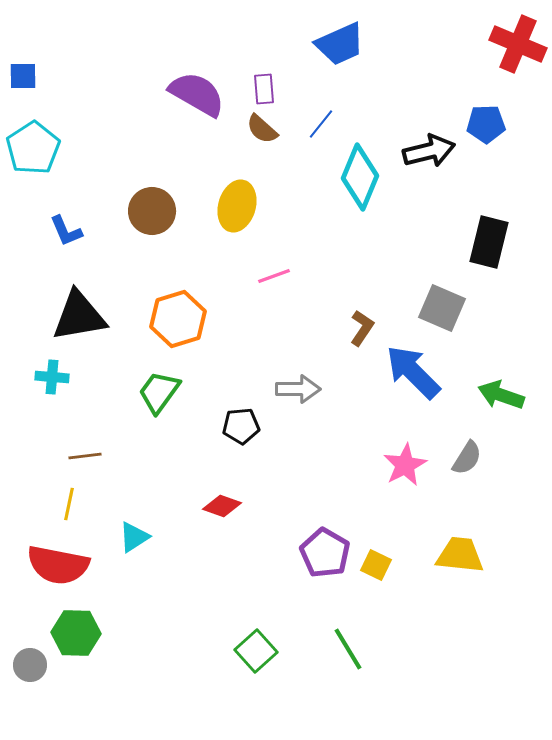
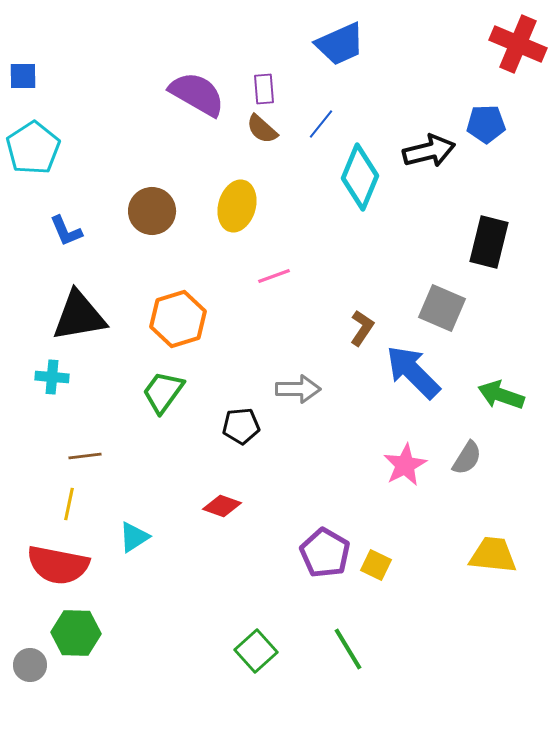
green trapezoid: moved 4 px right
yellow trapezoid: moved 33 px right
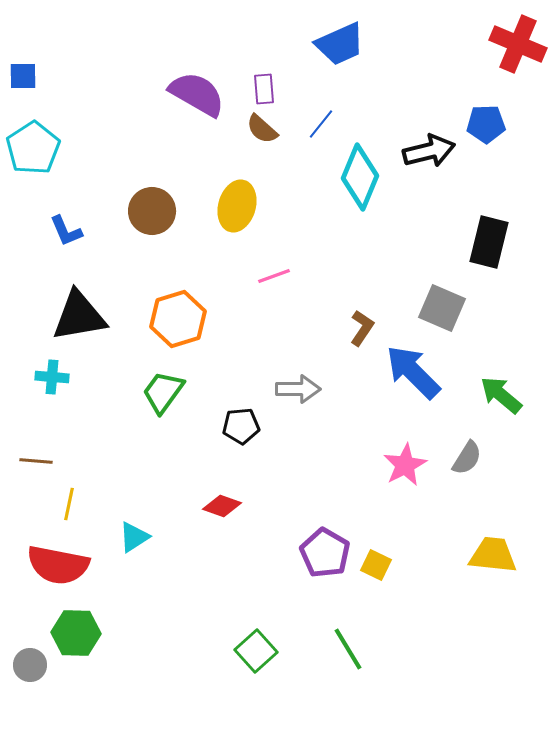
green arrow: rotated 21 degrees clockwise
brown line: moved 49 px left, 5 px down; rotated 12 degrees clockwise
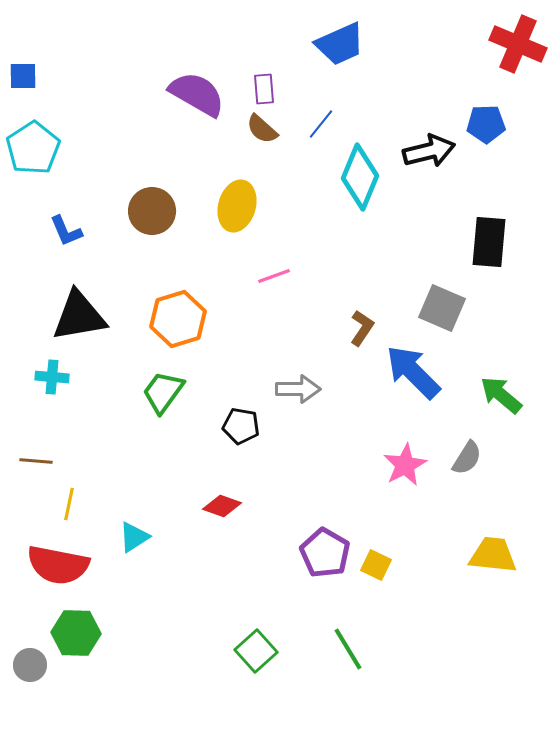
black rectangle: rotated 9 degrees counterclockwise
black pentagon: rotated 15 degrees clockwise
